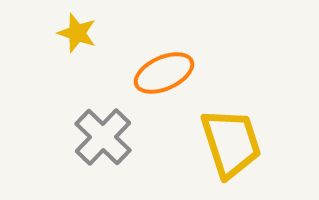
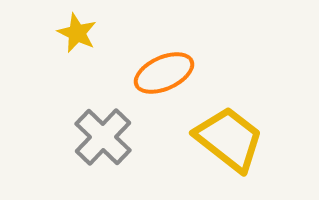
yellow star: rotated 6 degrees clockwise
yellow trapezoid: moved 2 px left, 4 px up; rotated 34 degrees counterclockwise
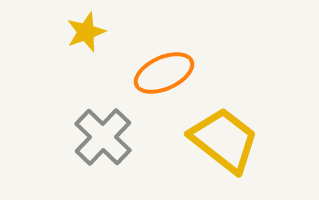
yellow star: moved 9 px right, 1 px up; rotated 27 degrees clockwise
yellow trapezoid: moved 5 px left, 1 px down
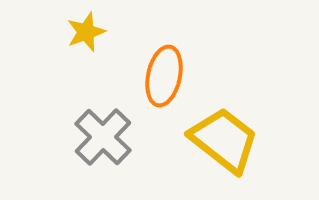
orange ellipse: moved 3 px down; rotated 54 degrees counterclockwise
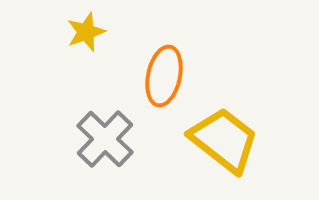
gray cross: moved 2 px right, 2 px down
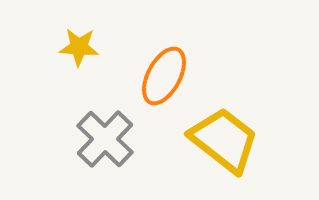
yellow star: moved 7 px left, 15 px down; rotated 24 degrees clockwise
orange ellipse: rotated 16 degrees clockwise
